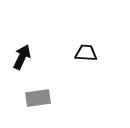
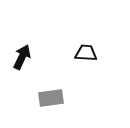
gray rectangle: moved 13 px right
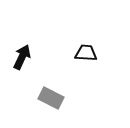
gray rectangle: rotated 35 degrees clockwise
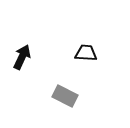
gray rectangle: moved 14 px right, 2 px up
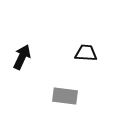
gray rectangle: rotated 20 degrees counterclockwise
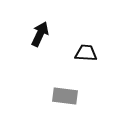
black arrow: moved 18 px right, 23 px up
